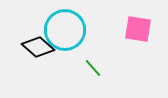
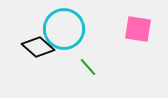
cyan circle: moved 1 px left, 1 px up
green line: moved 5 px left, 1 px up
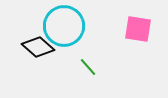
cyan circle: moved 3 px up
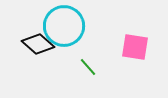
pink square: moved 3 px left, 18 px down
black diamond: moved 3 px up
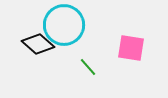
cyan circle: moved 1 px up
pink square: moved 4 px left, 1 px down
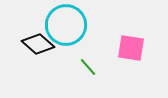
cyan circle: moved 2 px right
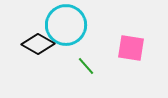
black diamond: rotated 12 degrees counterclockwise
green line: moved 2 px left, 1 px up
